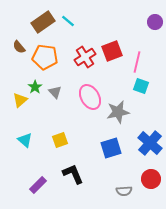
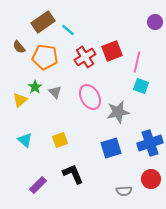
cyan line: moved 9 px down
blue cross: rotated 30 degrees clockwise
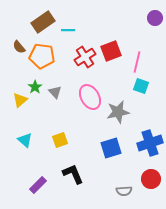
purple circle: moved 4 px up
cyan line: rotated 40 degrees counterclockwise
red square: moved 1 px left
orange pentagon: moved 3 px left, 1 px up
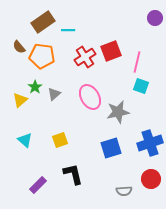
gray triangle: moved 1 px left, 2 px down; rotated 32 degrees clockwise
black L-shape: rotated 10 degrees clockwise
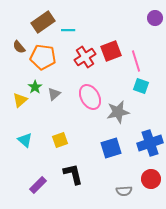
orange pentagon: moved 1 px right, 1 px down
pink line: moved 1 px left, 1 px up; rotated 30 degrees counterclockwise
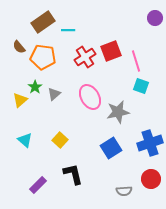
yellow square: rotated 28 degrees counterclockwise
blue square: rotated 15 degrees counterclockwise
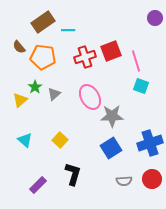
red cross: rotated 15 degrees clockwise
gray star: moved 6 px left, 4 px down; rotated 10 degrees clockwise
black L-shape: rotated 30 degrees clockwise
red circle: moved 1 px right
gray semicircle: moved 10 px up
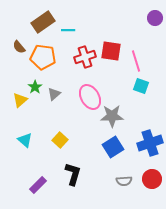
red square: rotated 30 degrees clockwise
blue square: moved 2 px right, 1 px up
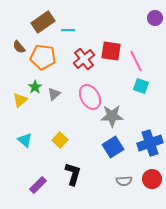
red cross: moved 1 px left, 2 px down; rotated 20 degrees counterclockwise
pink line: rotated 10 degrees counterclockwise
